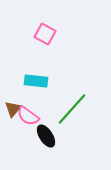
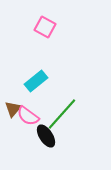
pink square: moved 7 px up
cyan rectangle: rotated 45 degrees counterclockwise
green line: moved 10 px left, 5 px down
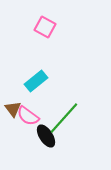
brown triangle: rotated 18 degrees counterclockwise
green line: moved 2 px right, 4 px down
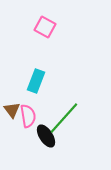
cyan rectangle: rotated 30 degrees counterclockwise
brown triangle: moved 1 px left, 1 px down
pink semicircle: rotated 135 degrees counterclockwise
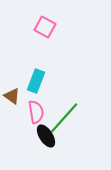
brown triangle: moved 14 px up; rotated 18 degrees counterclockwise
pink semicircle: moved 8 px right, 4 px up
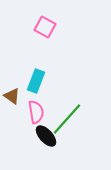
green line: moved 3 px right, 1 px down
black ellipse: rotated 10 degrees counterclockwise
